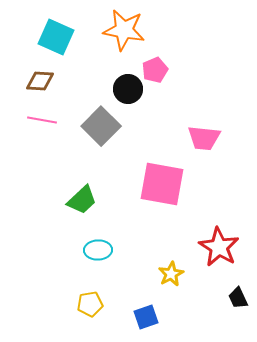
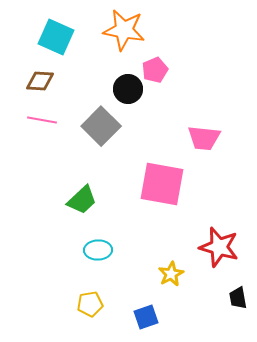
red star: rotated 15 degrees counterclockwise
black trapezoid: rotated 15 degrees clockwise
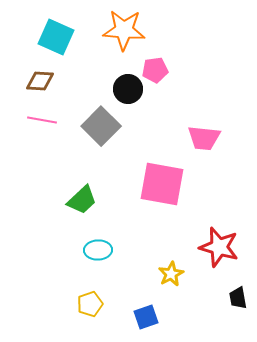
orange star: rotated 6 degrees counterclockwise
pink pentagon: rotated 15 degrees clockwise
yellow pentagon: rotated 10 degrees counterclockwise
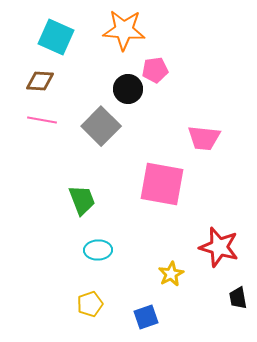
green trapezoid: rotated 68 degrees counterclockwise
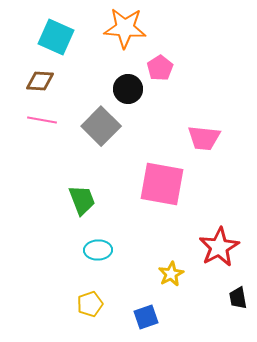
orange star: moved 1 px right, 2 px up
pink pentagon: moved 5 px right, 2 px up; rotated 25 degrees counterclockwise
red star: rotated 27 degrees clockwise
